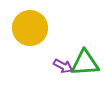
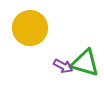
green triangle: rotated 20 degrees clockwise
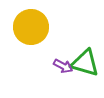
yellow circle: moved 1 px right, 1 px up
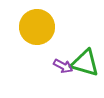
yellow circle: moved 6 px right
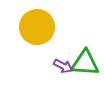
green triangle: rotated 12 degrees counterclockwise
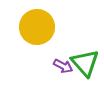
green triangle: rotated 44 degrees clockwise
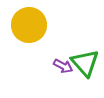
yellow circle: moved 8 px left, 2 px up
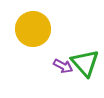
yellow circle: moved 4 px right, 4 px down
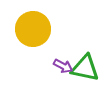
green triangle: moved 5 px down; rotated 36 degrees counterclockwise
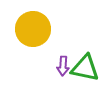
purple arrow: rotated 66 degrees clockwise
